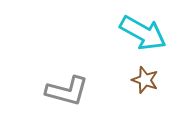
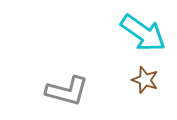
cyan arrow: rotated 6 degrees clockwise
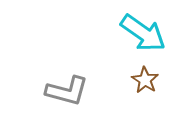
brown star: rotated 12 degrees clockwise
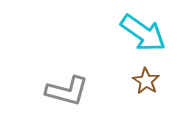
brown star: moved 1 px right, 1 px down
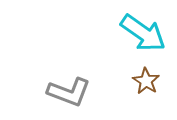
gray L-shape: moved 2 px right, 1 px down; rotated 6 degrees clockwise
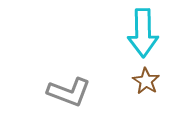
cyan arrow: rotated 54 degrees clockwise
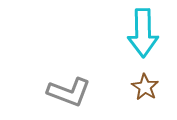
brown star: moved 1 px left, 6 px down
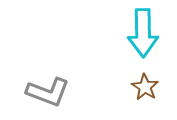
gray L-shape: moved 21 px left
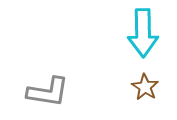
gray L-shape: rotated 12 degrees counterclockwise
